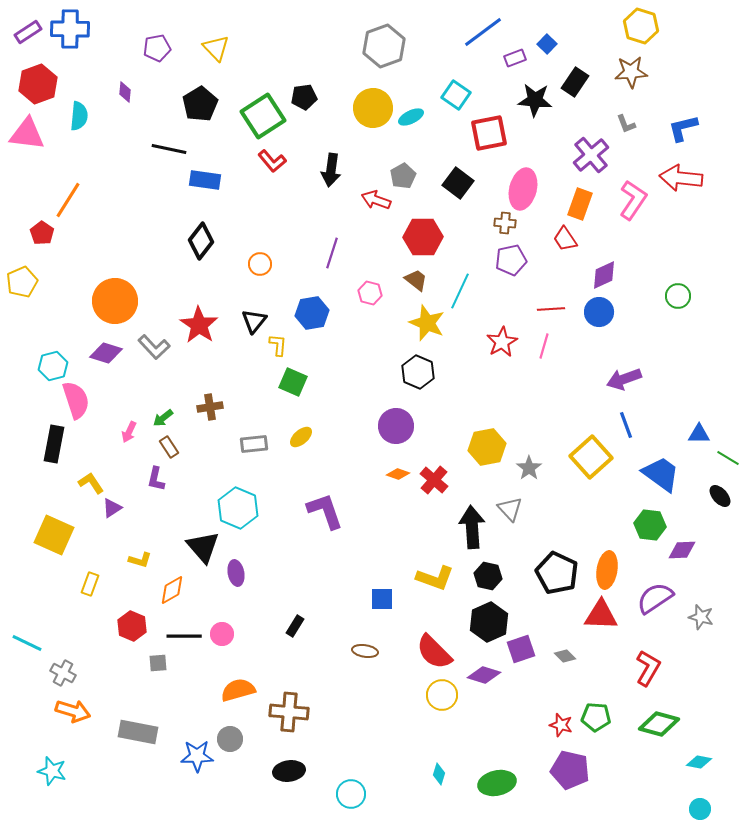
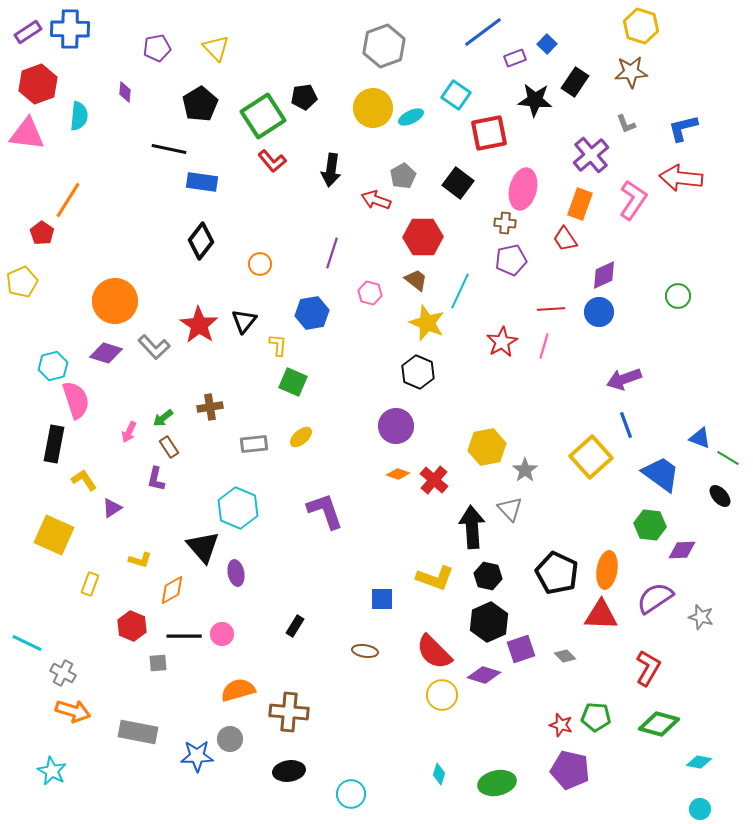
blue rectangle at (205, 180): moved 3 px left, 2 px down
black triangle at (254, 321): moved 10 px left
blue triangle at (699, 434): moved 1 px right, 4 px down; rotated 20 degrees clockwise
gray star at (529, 468): moved 4 px left, 2 px down
yellow L-shape at (91, 483): moved 7 px left, 3 px up
cyan star at (52, 771): rotated 12 degrees clockwise
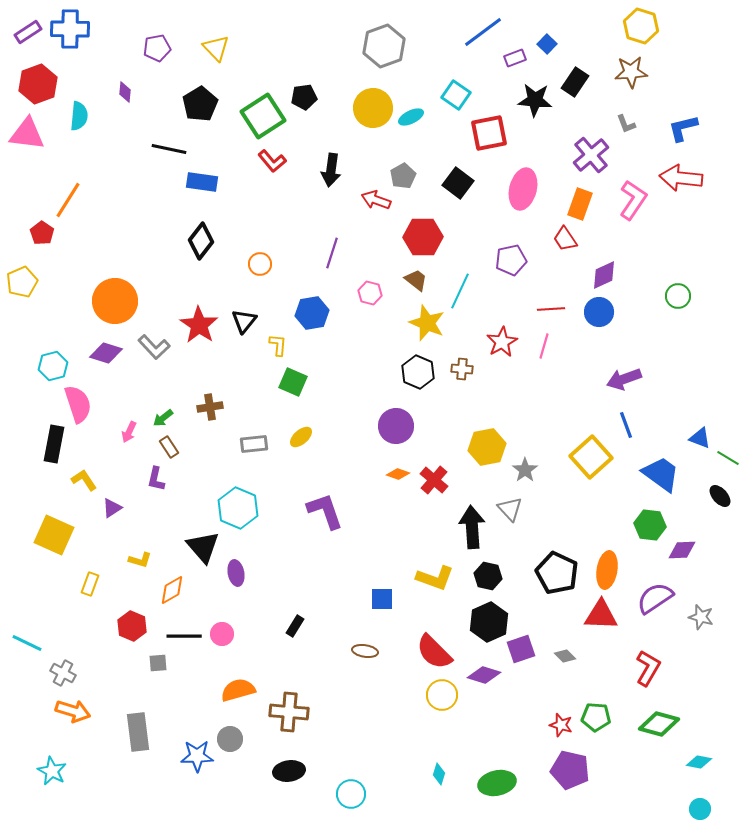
brown cross at (505, 223): moved 43 px left, 146 px down
pink semicircle at (76, 400): moved 2 px right, 4 px down
gray rectangle at (138, 732): rotated 72 degrees clockwise
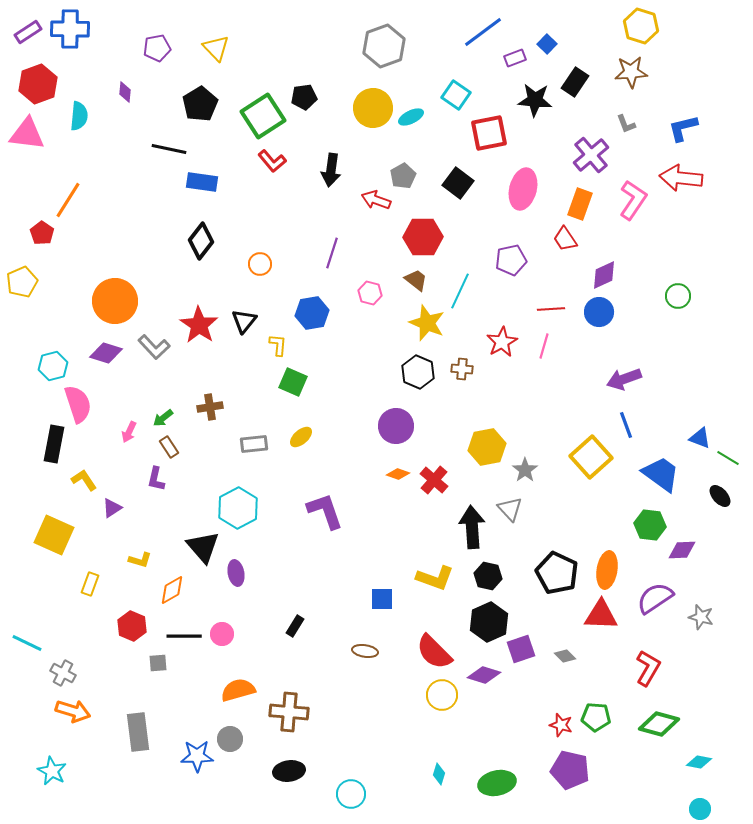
cyan hexagon at (238, 508): rotated 9 degrees clockwise
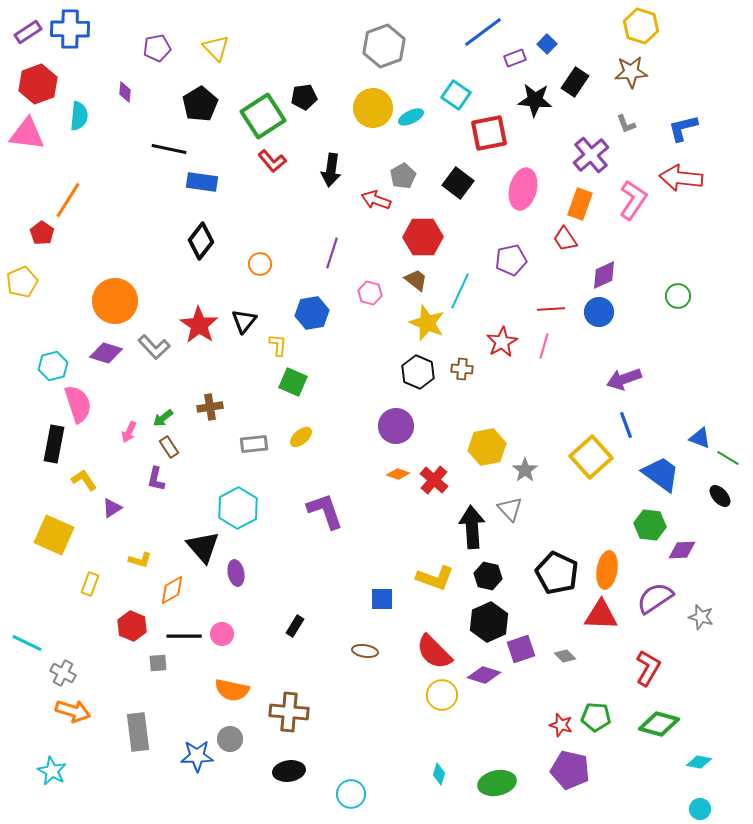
orange semicircle at (238, 690): moved 6 px left; rotated 152 degrees counterclockwise
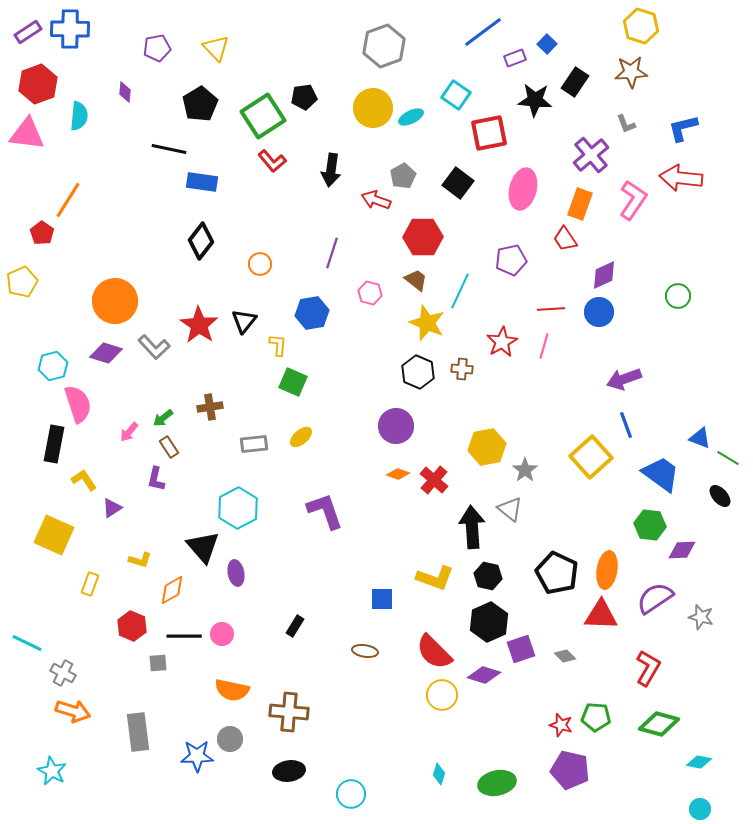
pink arrow at (129, 432): rotated 15 degrees clockwise
gray triangle at (510, 509): rotated 8 degrees counterclockwise
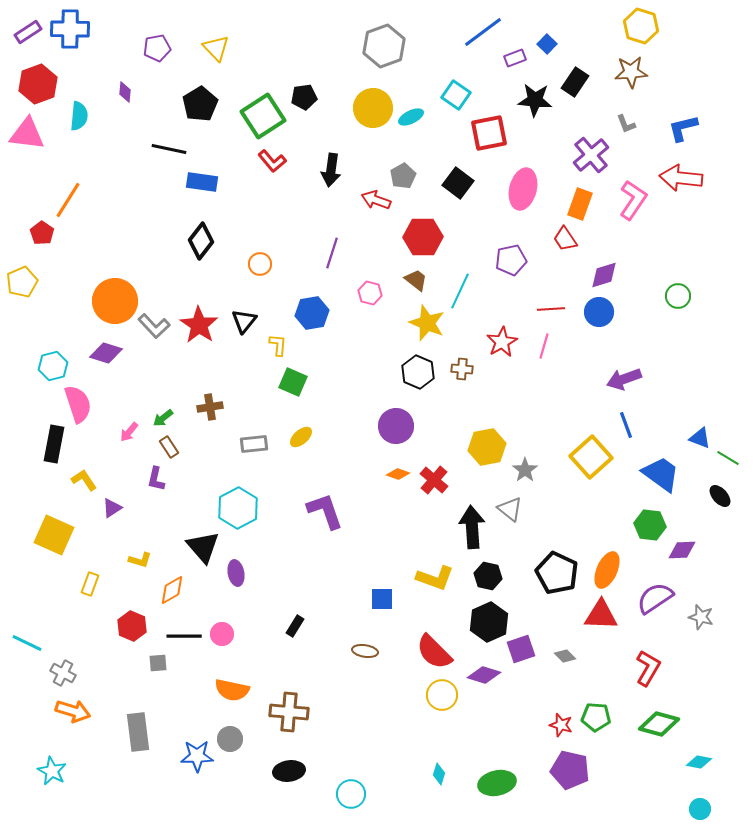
purple diamond at (604, 275): rotated 8 degrees clockwise
gray L-shape at (154, 347): moved 21 px up
orange ellipse at (607, 570): rotated 15 degrees clockwise
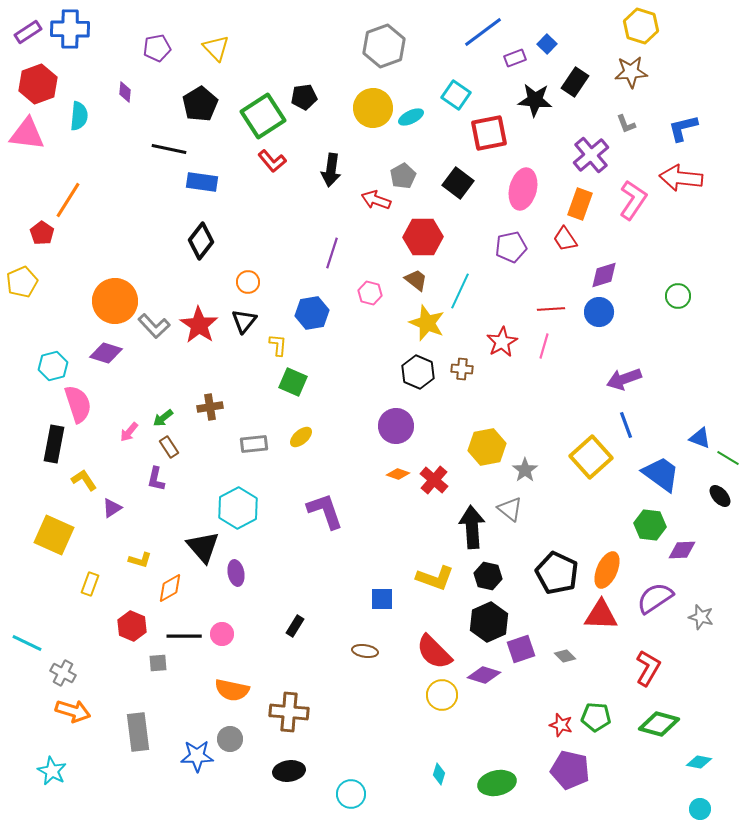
purple pentagon at (511, 260): moved 13 px up
orange circle at (260, 264): moved 12 px left, 18 px down
orange diamond at (172, 590): moved 2 px left, 2 px up
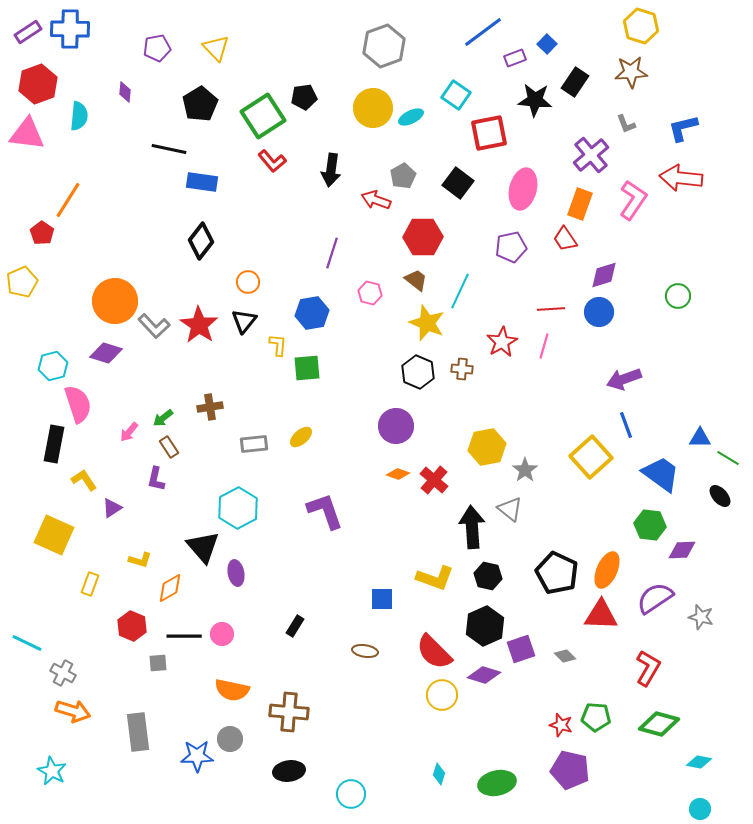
green square at (293, 382): moved 14 px right, 14 px up; rotated 28 degrees counterclockwise
blue triangle at (700, 438): rotated 20 degrees counterclockwise
black hexagon at (489, 622): moved 4 px left, 4 px down
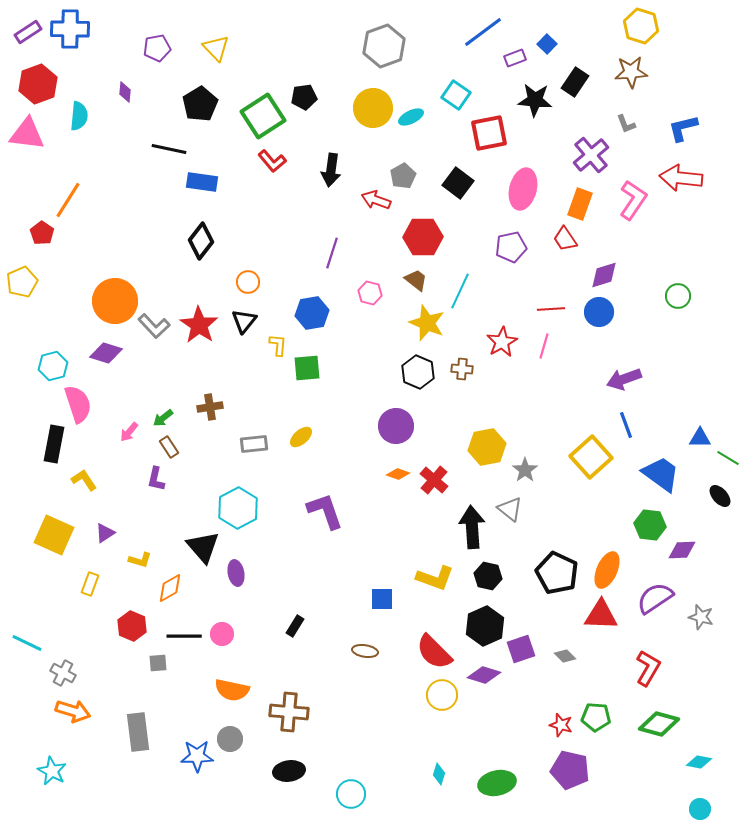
purple triangle at (112, 508): moved 7 px left, 25 px down
